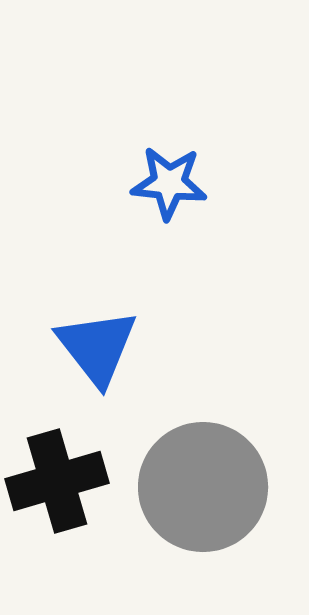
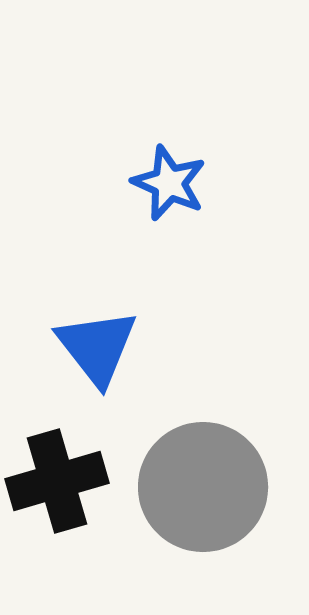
blue star: rotated 18 degrees clockwise
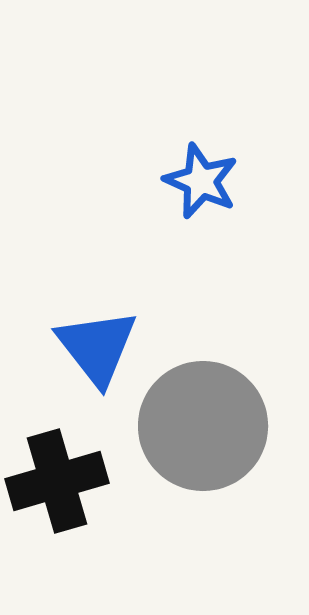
blue star: moved 32 px right, 2 px up
gray circle: moved 61 px up
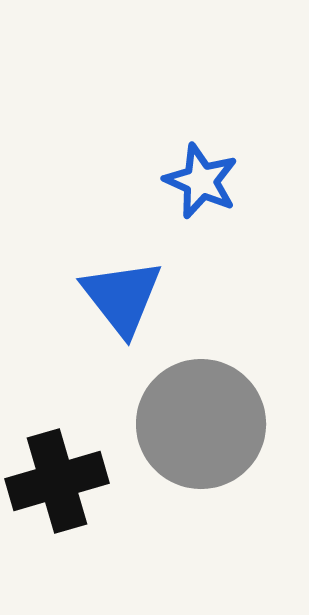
blue triangle: moved 25 px right, 50 px up
gray circle: moved 2 px left, 2 px up
